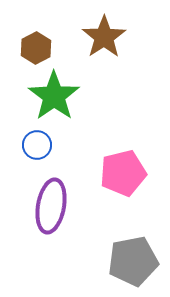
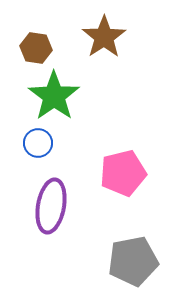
brown hexagon: rotated 24 degrees counterclockwise
blue circle: moved 1 px right, 2 px up
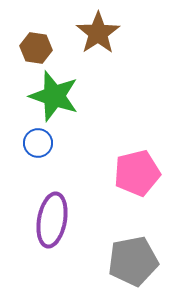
brown star: moved 6 px left, 4 px up
green star: rotated 18 degrees counterclockwise
pink pentagon: moved 14 px right
purple ellipse: moved 1 px right, 14 px down
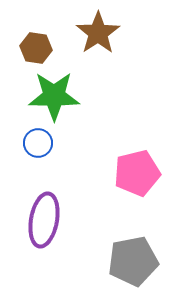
green star: rotated 18 degrees counterclockwise
purple ellipse: moved 8 px left
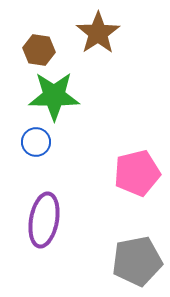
brown hexagon: moved 3 px right, 2 px down
blue circle: moved 2 px left, 1 px up
gray pentagon: moved 4 px right
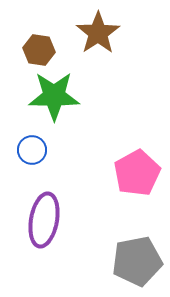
blue circle: moved 4 px left, 8 px down
pink pentagon: rotated 15 degrees counterclockwise
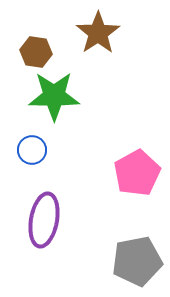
brown hexagon: moved 3 px left, 2 px down
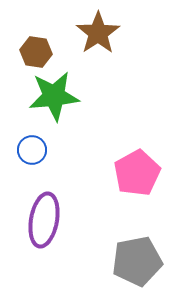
green star: rotated 6 degrees counterclockwise
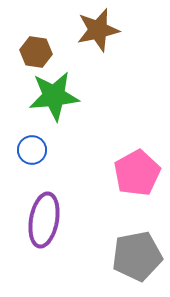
brown star: moved 3 px up; rotated 21 degrees clockwise
gray pentagon: moved 5 px up
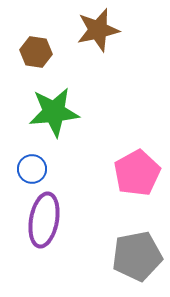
green star: moved 16 px down
blue circle: moved 19 px down
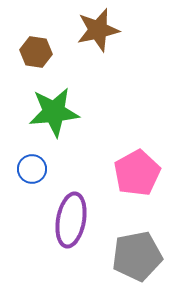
purple ellipse: moved 27 px right
